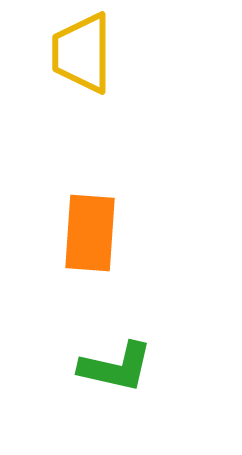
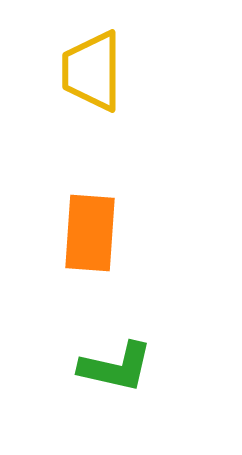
yellow trapezoid: moved 10 px right, 18 px down
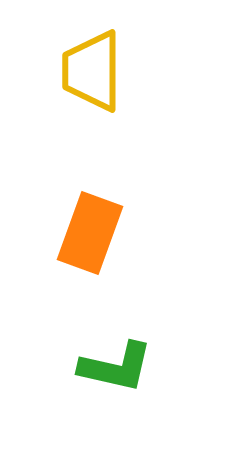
orange rectangle: rotated 16 degrees clockwise
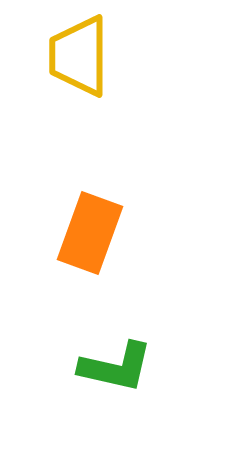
yellow trapezoid: moved 13 px left, 15 px up
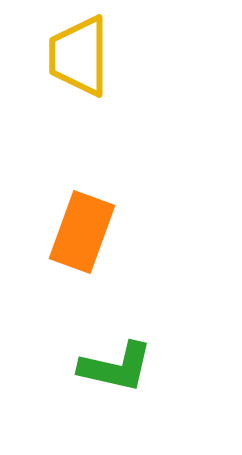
orange rectangle: moved 8 px left, 1 px up
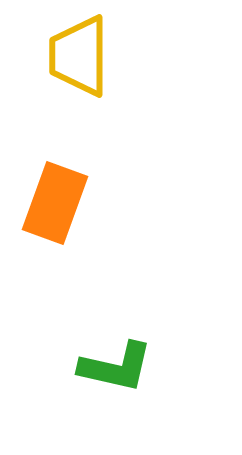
orange rectangle: moved 27 px left, 29 px up
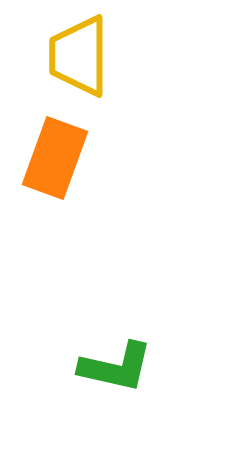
orange rectangle: moved 45 px up
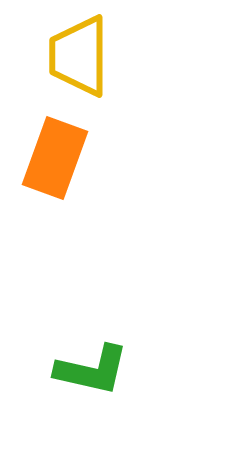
green L-shape: moved 24 px left, 3 px down
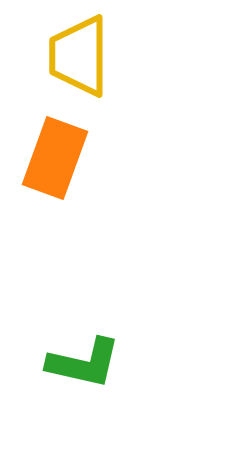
green L-shape: moved 8 px left, 7 px up
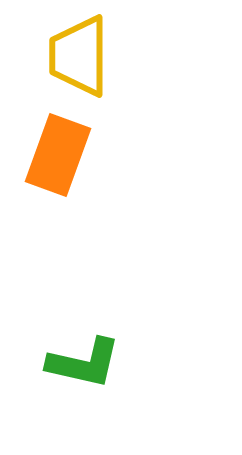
orange rectangle: moved 3 px right, 3 px up
